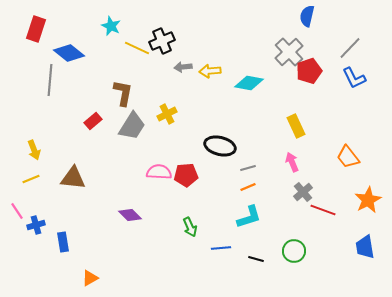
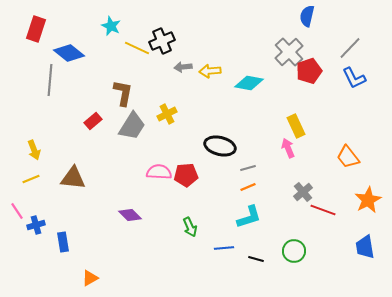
pink arrow at (292, 162): moved 4 px left, 14 px up
blue line at (221, 248): moved 3 px right
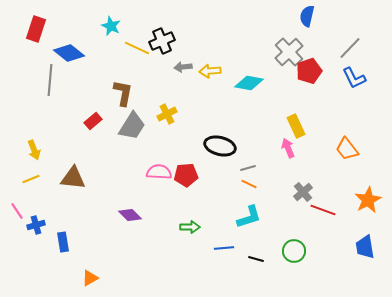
orange trapezoid at (348, 157): moved 1 px left, 8 px up
orange line at (248, 187): moved 1 px right, 3 px up; rotated 49 degrees clockwise
green arrow at (190, 227): rotated 66 degrees counterclockwise
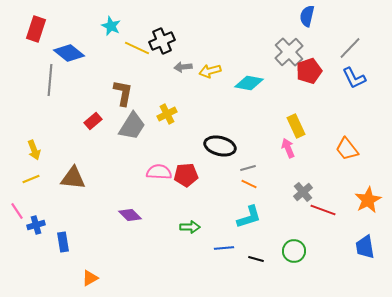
yellow arrow at (210, 71): rotated 10 degrees counterclockwise
